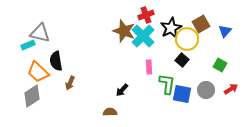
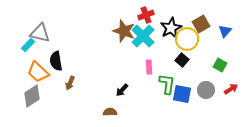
cyan rectangle: rotated 24 degrees counterclockwise
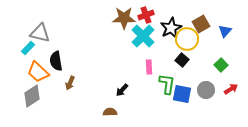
brown star: moved 13 px up; rotated 20 degrees counterclockwise
cyan rectangle: moved 3 px down
green square: moved 1 px right; rotated 16 degrees clockwise
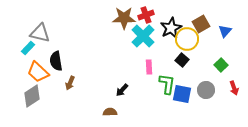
red arrow: moved 3 px right, 1 px up; rotated 104 degrees clockwise
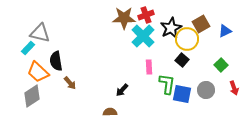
blue triangle: rotated 24 degrees clockwise
brown arrow: rotated 64 degrees counterclockwise
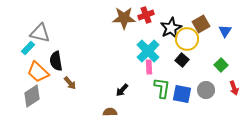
blue triangle: rotated 32 degrees counterclockwise
cyan cross: moved 5 px right, 15 px down
green L-shape: moved 5 px left, 4 px down
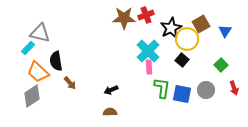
black arrow: moved 11 px left; rotated 24 degrees clockwise
